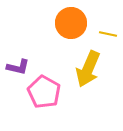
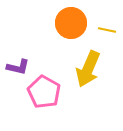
yellow line: moved 1 px left, 4 px up
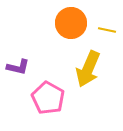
pink pentagon: moved 4 px right, 6 px down
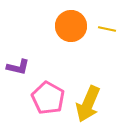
orange circle: moved 3 px down
yellow line: moved 1 px up
yellow arrow: moved 35 px down
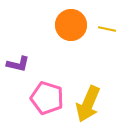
orange circle: moved 1 px up
purple L-shape: moved 3 px up
pink pentagon: moved 1 px left; rotated 12 degrees counterclockwise
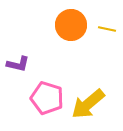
yellow arrow: rotated 27 degrees clockwise
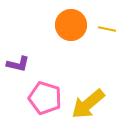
pink pentagon: moved 2 px left
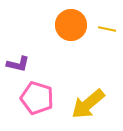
pink pentagon: moved 8 px left
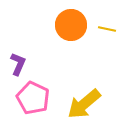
purple L-shape: rotated 80 degrees counterclockwise
pink pentagon: moved 4 px left; rotated 8 degrees clockwise
yellow arrow: moved 4 px left
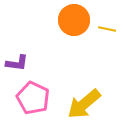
orange circle: moved 3 px right, 5 px up
purple L-shape: moved 1 px left, 1 px up; rotated 75 degrees clockwise
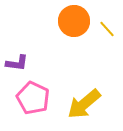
orange circle: moved 1 px down
yellow line: rotated 36 degrees clockwise
